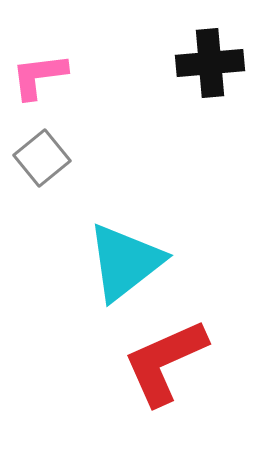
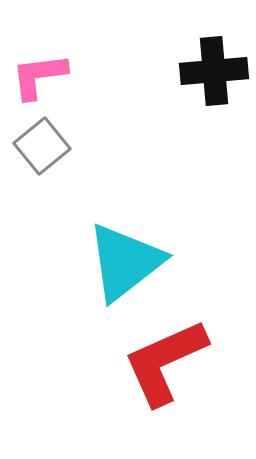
black cross: moved 4 px right, 8 px down
gray square: moved 12 px up
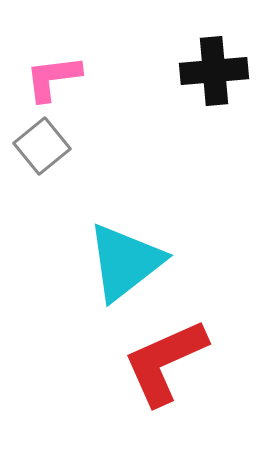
pink L-shape: moved 14 px right, 2 px down
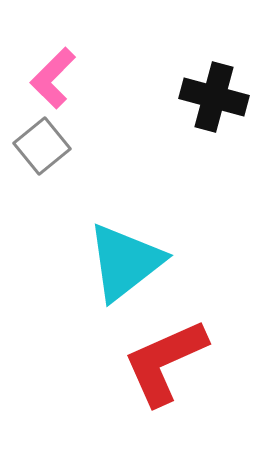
black cross: moved 26 px down; rotated 20 degrees clockwise
pink L-shape: rotated 38 degrees counterclockwise
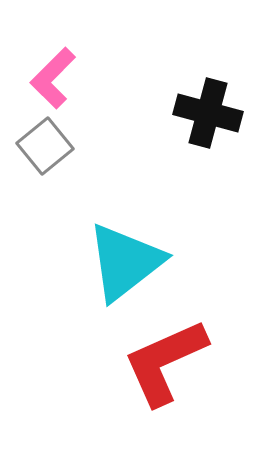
black cross: moved 6 px left, 16 px down
gray square: moved 3 px right
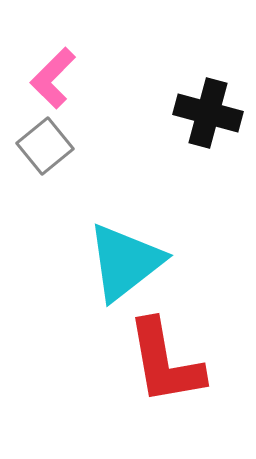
red L-shape: rotated 76 degrees counterclockwise
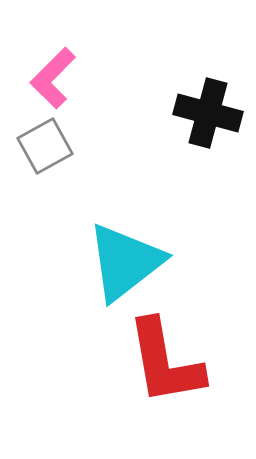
gray square: rotated 10 degrees clockwise
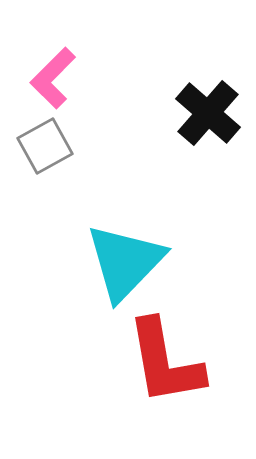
black cross: rotated 26 degrees clockwise
cyan triangle: rotated 8 degrees counterclockwise
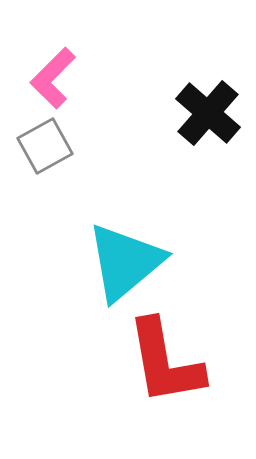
cyan triangle: rotated 6 degrees clockwise
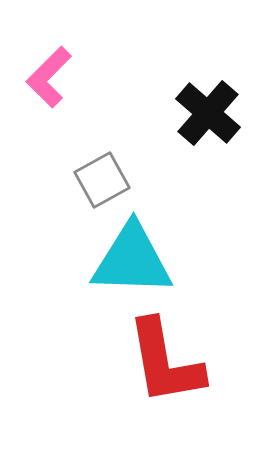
pink L-shape: moved 4 px left, 1 px up
gray square: moved 57 px right, 34 px down
cyan triangle: moved 7 px right, 2 px up; rotated 42 degrees clockwise
